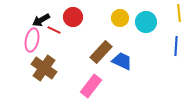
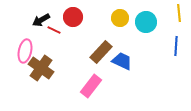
pink ellipse: moved 7 px left, 11 px down
brown cross: moved 3 px left
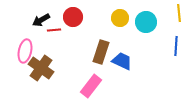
red line: rotated 32 degrees counterclockwise
brown rectangle: rotated 25 degrees counterclockwise
